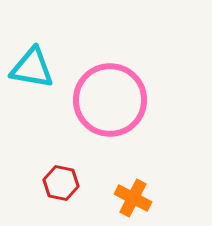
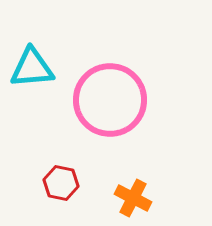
cyan triangle: rotated 15 degrees counterclockwise
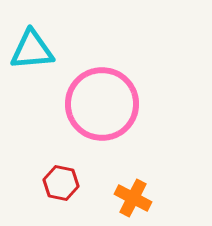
cyan triangle: moved 18 px up
pink circle: moved 8 px left, 4 px down
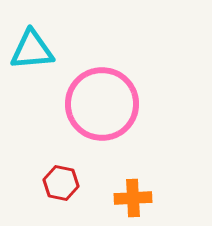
orange cross: rotated 30 degrees counterclockwise
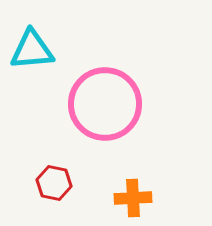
pink circle: moved 3 px right
red hexagon: moved 7 px left
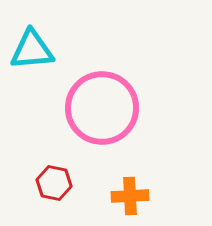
pink circle: moved 3 px left, 4 px down
orange cross: moved 3 px left, 2 px up
